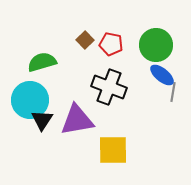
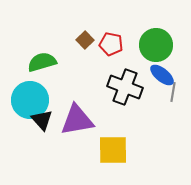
black cross: moved 16 px right
black triangle: rotated 15 degrees counterclockwise
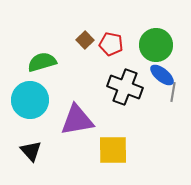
black triangle: moved 11 px left, 31 px down
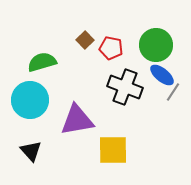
red pentagon: moved 4 px down
gray line: rotated 24 degrees clockwise
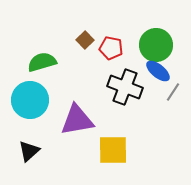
blue ellipse: moved 4 px left, 4 px up
black triangle: moved 2 px left; rotated 30 degrees clockwise
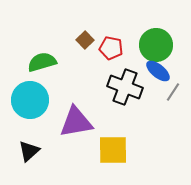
purple triangle: moved 1 px left, 2 px down
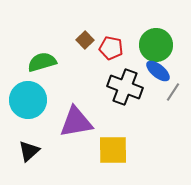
cyan circle: moved 2 px left
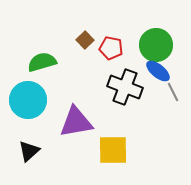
gray line: rotated 60 degrees counterclockwise
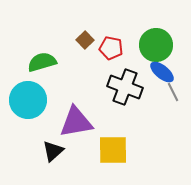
blue ellipse: moved 4 px right, 1 px down
black triangle: moved 24 px right
